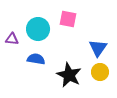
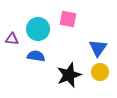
blue semicircle: moved 3 px up
black star: rotated 25 degrees clockwise
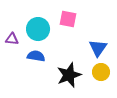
yellow circle: moved 1 px right
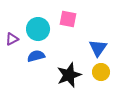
purple triangle: rotated 32 degrees counterclockwise
blue semicircle: rotated 24 degrees counterclockwise
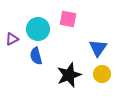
blue semicircle: rotated 90 degrees counterclockwise
yellow circle: moved 1 px right, 2 px down
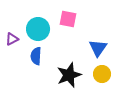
blue semicircle: rotated 18 degrees clockwise
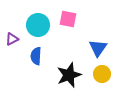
cyan circle: moved 4 px up
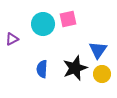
pink square: rotated 24 degrees counterclockwise
cyan circle: moved 5 px right, 1 px up
blue triangle: moved 2 px down
blue semicircle: moved 6 px right, 13 px down
black star: moved 6 px right, 7 px up
